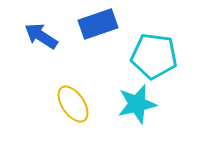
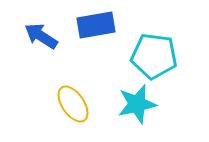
blue rectangle: moved 2 px left, 1 px down; rotated 9 degrees clockwise
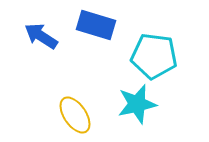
blue rectangle: rotated 27 degrees clockwise
yellow ellipse: moved 2 px right, 11 px down
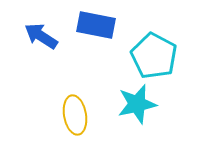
blue rectangle: rotated 6 degrees counterclockwise
cyan pentagon: rotated 21 degrees clockwise
yellow ellipse: rotated 24 degrees clockwise
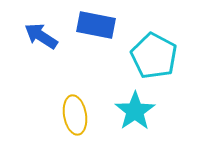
cyan star: moved 2 px left, 7 px down; rotated 21 degrees counterclockwise
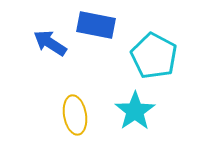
blue arrow: moved 9 px right, 7 px down
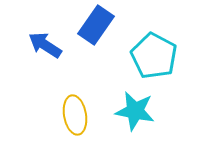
blue rectangle: rotated 66 degrees counterclockwise
blue arrow: moved 5 px left, 2 px down
cyan star: rotated 27 degrees counterclockwise
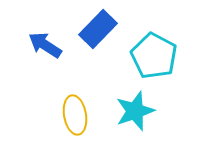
blue rectangle: moved 2 px right, 4 px down; rotated 9 degrees clockwise
cyan star: rotated 30 degrees counterclockwise
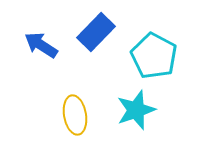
blue rectangle: moved 2 px left, 3 px down
blue arrow: moved 4 px left
cyan star: moved 1 px right, 1 px up
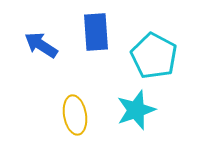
blue rectangle: rotated 48 degrees counterclockwise
